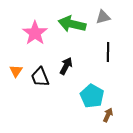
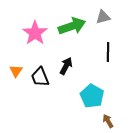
green arrow: moved 2 px down; rotated 148 degrees clockwise
brown arrow: moved 6 px down; rotated 56 degrees counterclockwise
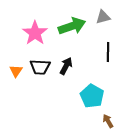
black trapezoid: moved 10 px up; rotated 65 degrees counterclockwise
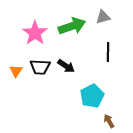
black arrow: rotated 96 degrees clockwise
cyan pentagon: rotated 15 degrees clockwise
brown arrow: moved 1 px right
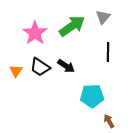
gray triangle: rotated 35 degrees counterclockwise
green arrow: rotated 16 degrees counterclockwise
black trapezoid: rotated 30 degrees clockwise
cyan pentagon: rotated 25 degrees clockwise
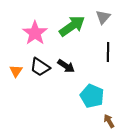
cyan pentagon: rotated 25 degrees clockwise
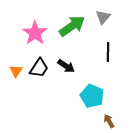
black trapezoid: moved 1 px left, 1 px down; rotated 90 degrees counterclockwise
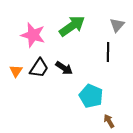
gray triangle: moved 14 px right, 8 px down
pink star: moved 2 px left, 2 px down; rotated 20 degrees counterclockwise
black arrow: moved 2 px left, 2 px down
cyan pentagon: moved 1 px left
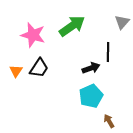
gray triangle: moved 5 px right, 3 px up
black arrow: moved 27 px right; rotated 54 degrees counterclockwise
cyan pentagon: rotated 25 degrees clockwise
